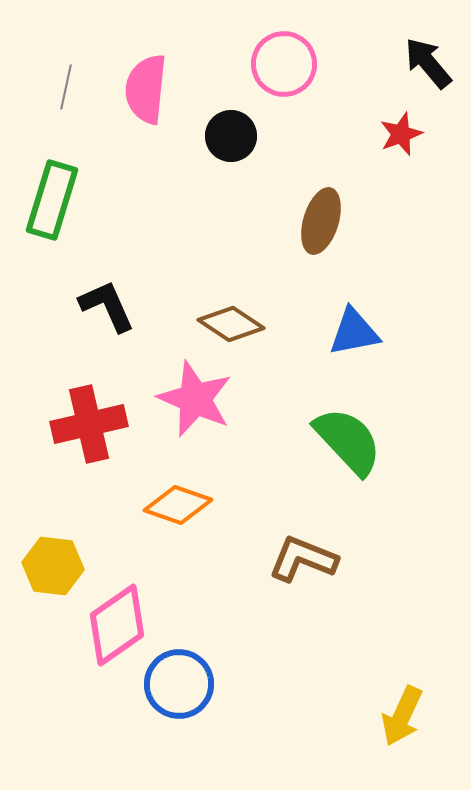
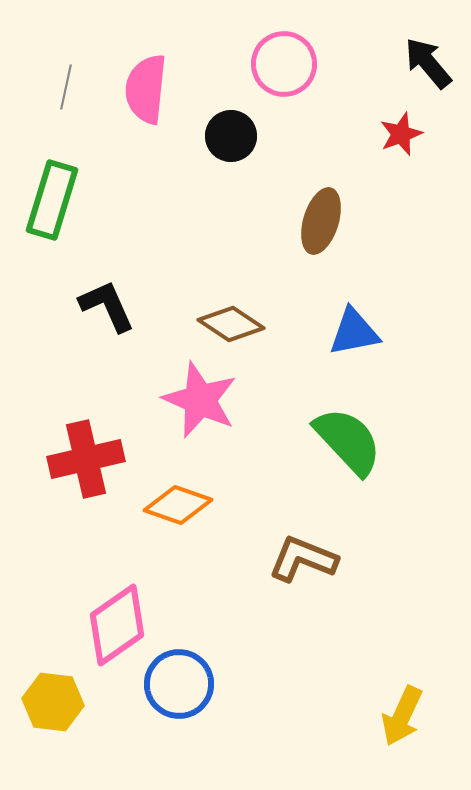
pink star: moved 5 px right, 1 px down
red cross: moved 3 px left, 35 px down
yellow hexagon: moved 136 px down
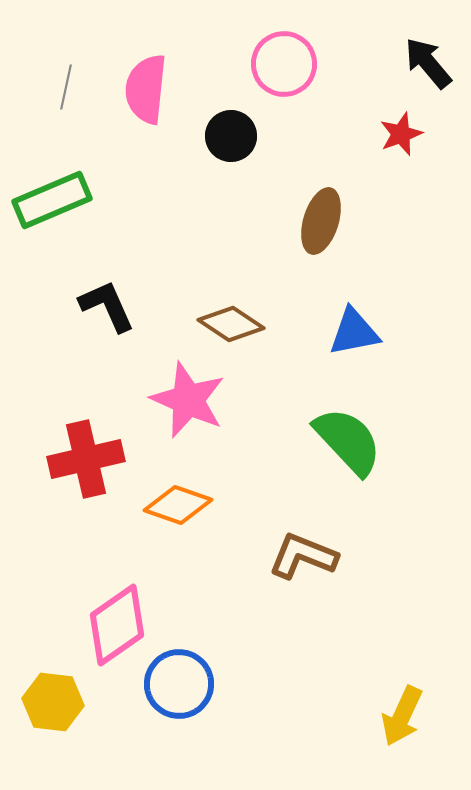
green rectangle: rotated 50 degrees clockwise
pink star: moved 12 px left
brown L-shape: moved 3 px up
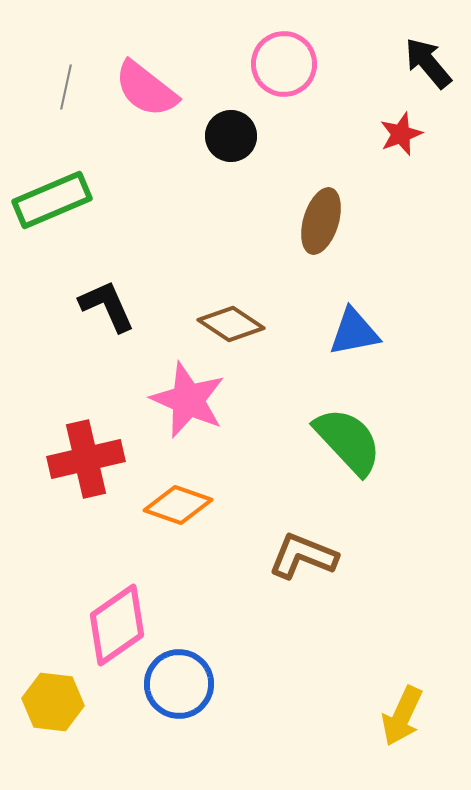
pink semicircle: rotated 58 degrees counterclockwise
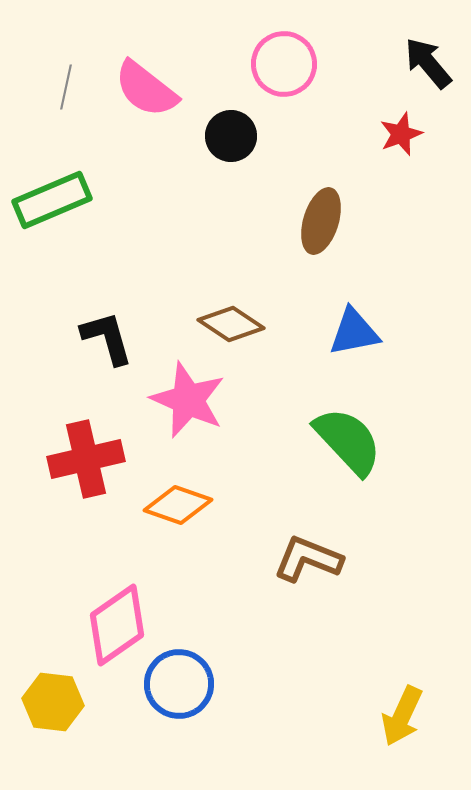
black L-shape: moved 32 px down; rotated 8 degrees clockwise
brown L-shape: moved 5 px right, 3 px down
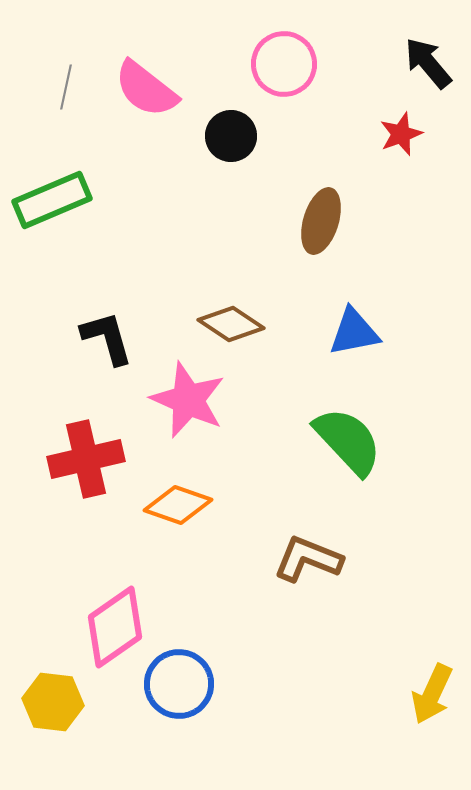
pink diamond: moved 2 px left, 2 px down
yellow arrow: moved 30 px right, 22 px up
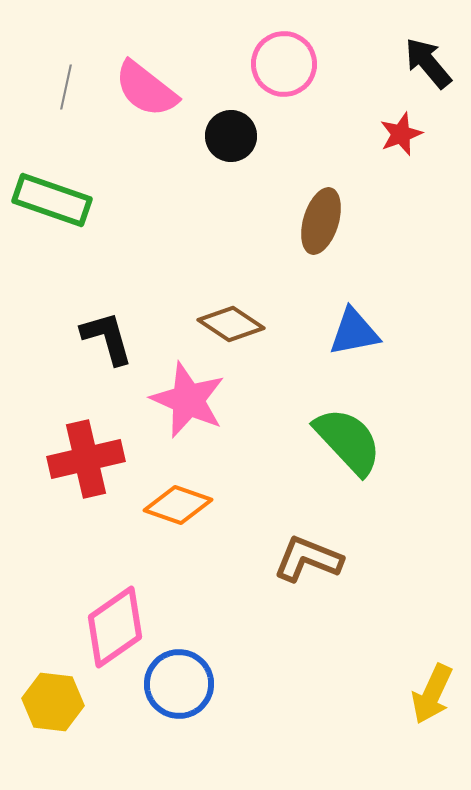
green rectangle: rotated 42 degrees clockwise
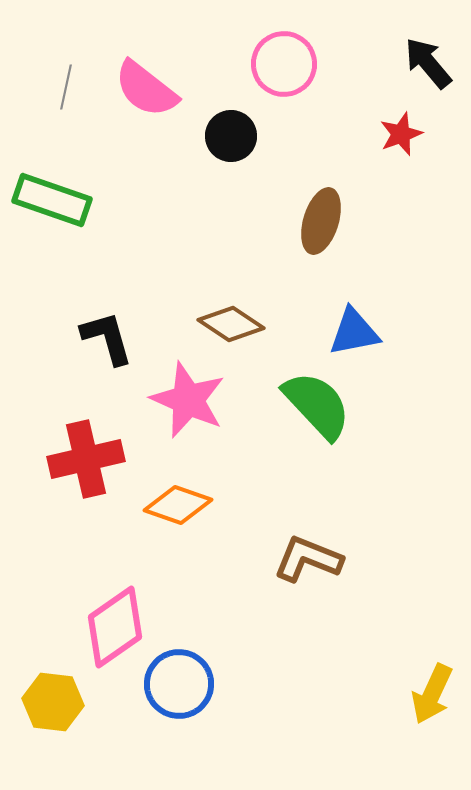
green semicircle: moved 31 px left, 36 px up
